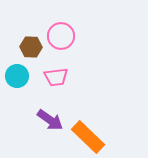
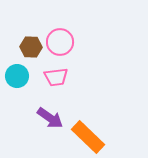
pink circle: moved 1 px left, 6 px down
purple arrow: moved 2 px up
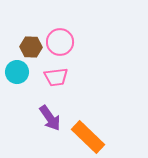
cyan circle: moved 4 px up
purple arrow: rotated 20 degrees clockwise
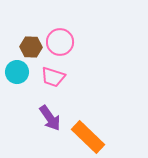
pink trapezoid: moved 3 px left; rotated 25 degrees clockwise
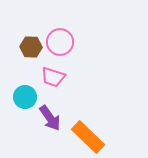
cyan circle: moved 8 px right, 25 px down
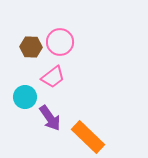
pink trapezoid: rotated 55 degrees counterclockwise
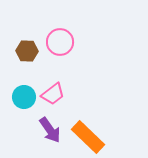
brown hexagon: moved 4 px left, 4 px down
pink trapezoid: moved 17 px down
cyan circle: moved 1 px left
purple arrow: moved 12 px down
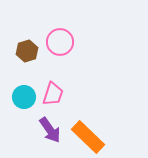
brown hexagon: rotated 20 degrees counterclockwise
pink trapezoid: rotated 35 degrees counterclockwise
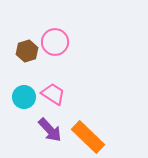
pink circle: moved 5 px left
pink trapezoid: rotated 75 degrees counterclockwise
purple arrow: rotated 8 degrees counterclockwise
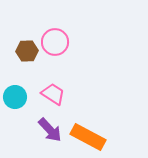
brown hexagon: rotated 15 degrees clockwise
cyan circle: moved 9 px left
orange rectangle: rotated 16 degrees counterclockwise
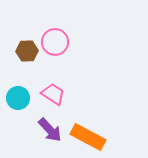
cyan circle: moved 3 px right, 1 px down
